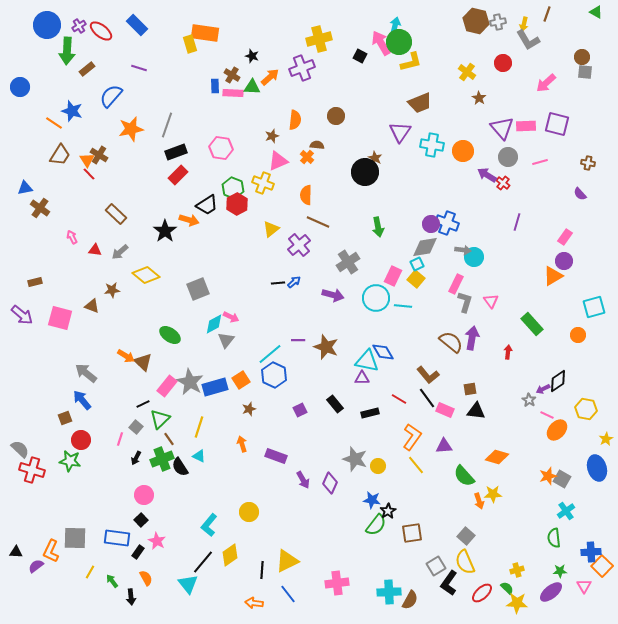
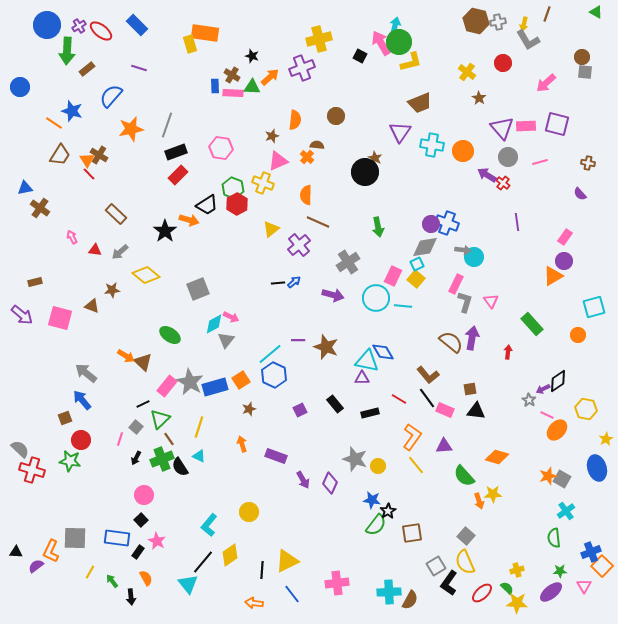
purple line at (517, 222): rotated 24 degrees counterclockwise
blue cross at (591, 552): rotated 18 degrees counterclockwise
blue line at (288, 594): moved 4 px right
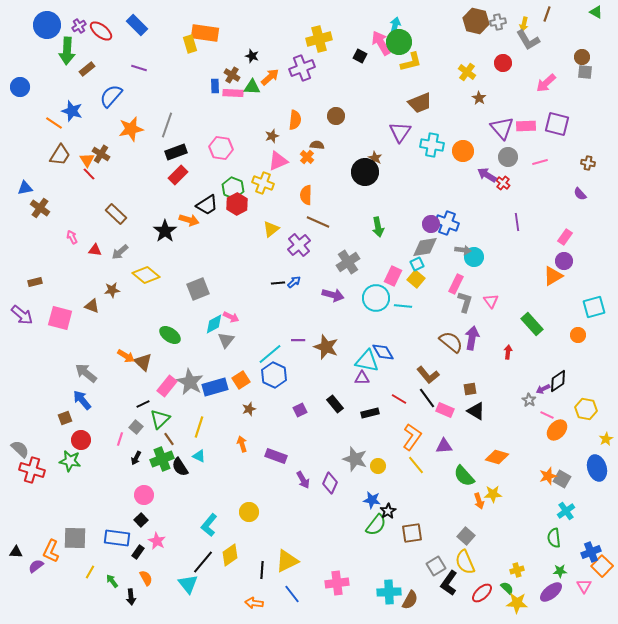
brown cross at (99, 155): moved 2 px right, 1 px up
black triangle at (476, 411): rotated 24 degrees clockwise
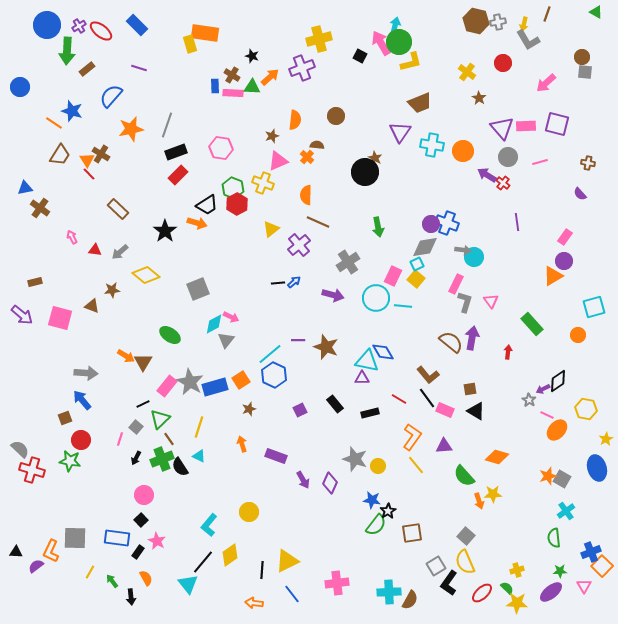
brown rectangle at (116, 214): moved 2 px right, 5 px up
orange arrow at (189, 220): moved 8 px right, 3 px down
brown triangle at (143, 362): rotated 18 degrees clockwise
gray arrow at (86, 373): rotated 145 degrees clockwise
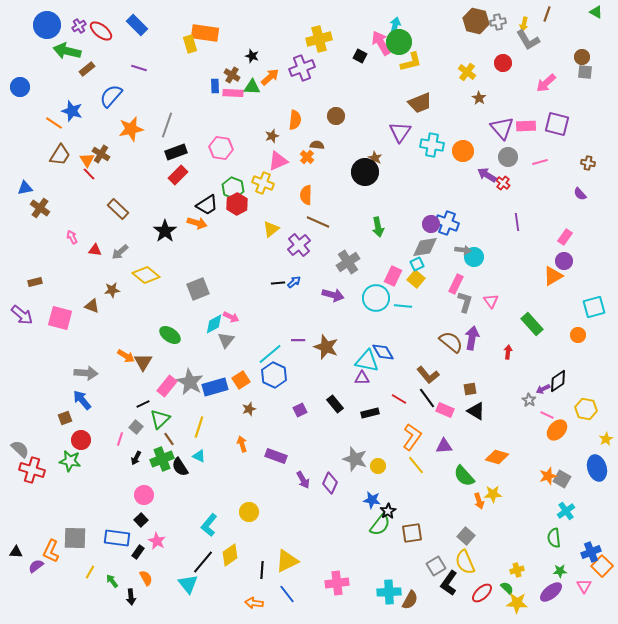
green arrow at (67, 51): rotated 100 degrees clockwise
green semicircle at (376, 525): moved 4 px right
blue line at (292, 594): moved 5 px left
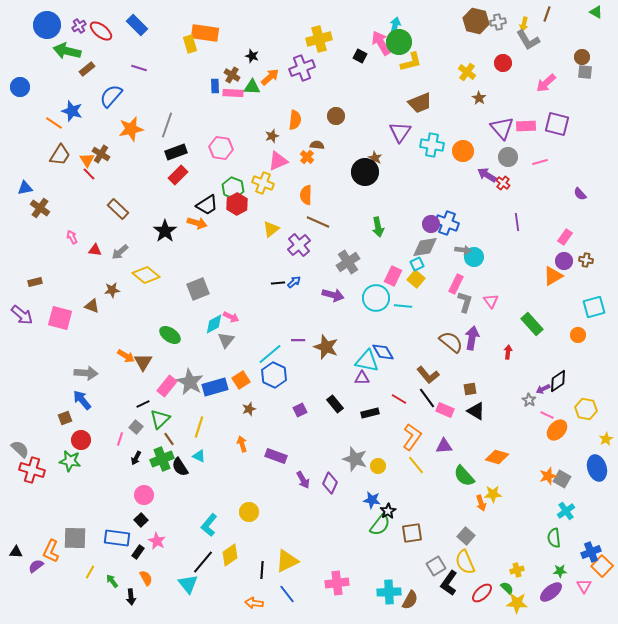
brown cross at (588, 163): moved 2 px left, 97 px down
orange arrow at (479, 501): moved 2 px right, 2 px down
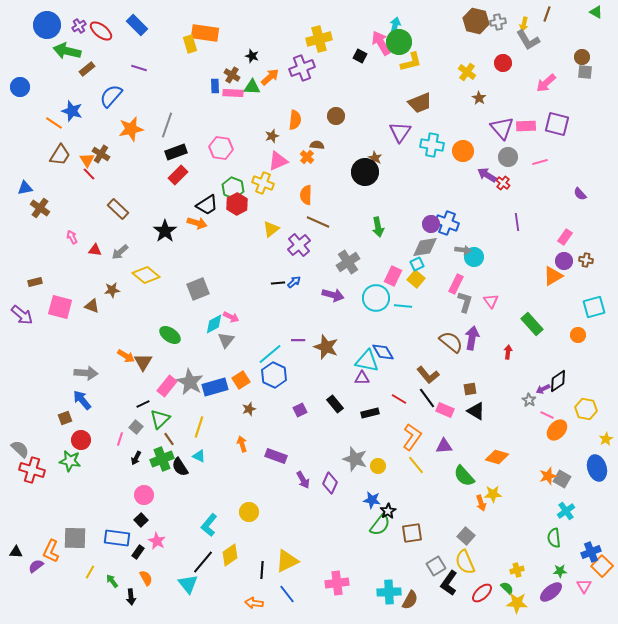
pink square at (60, 318): moved 11 px up
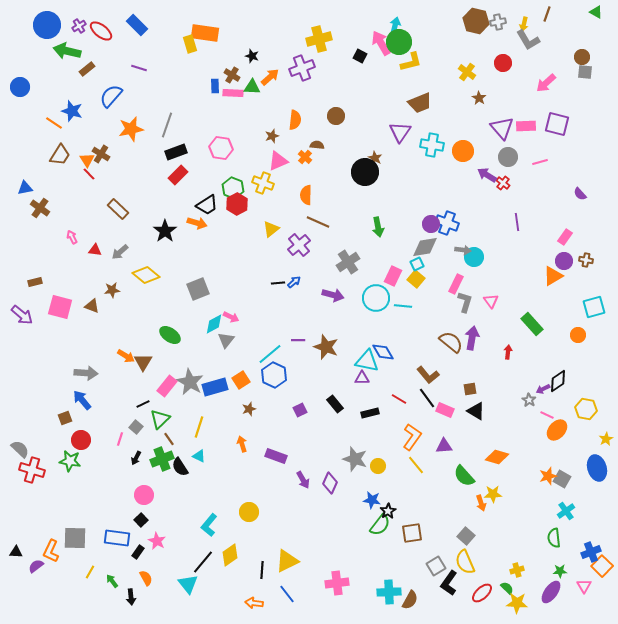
orange cross at (307, 157): moved 2 px left
purple ellipse at (551, 592): rotated 15 degrees counterclockwise
